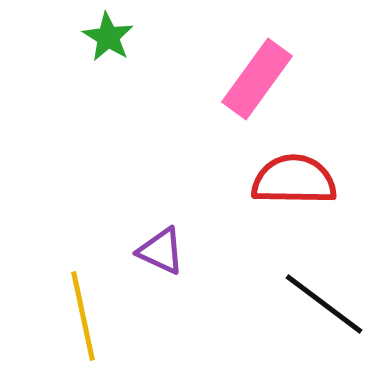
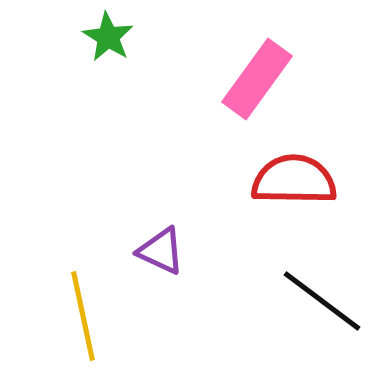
black line: moved 2 px left, 3 px up
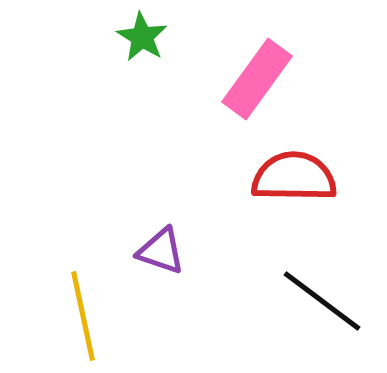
green star: moved 34 px right
red semicircle: moved 3 px up
purple triangle: rotated 6 degrees counterclockwise
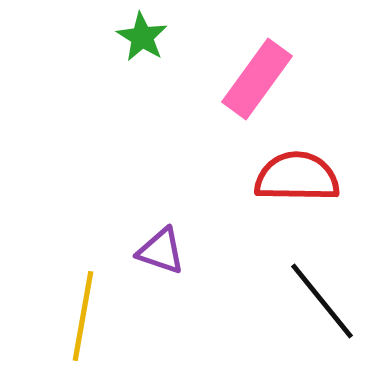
red semicircle: moved 3 px right
black line: rotated 14 degrees clockwise
yellow line: rotated 22 degrees clockwise
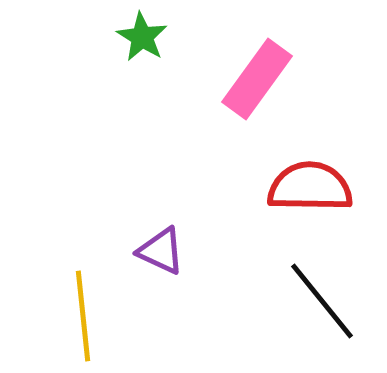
red semicircle: moved 13 px right, 10 px down
purple triangle: rotated 6 degrees clockwise
yellow line: rotated 16 degrees counterclockwise
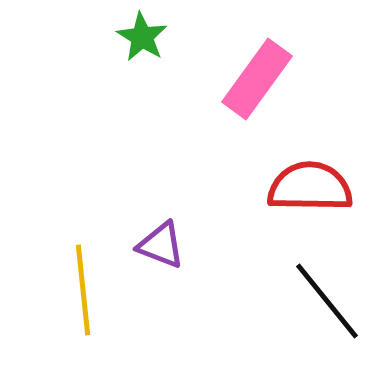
purple triangle: moved 6 px up; rotated 4 degrees counterclockwise
black line: moved 5 px right
yellow line: moved 26 px up
